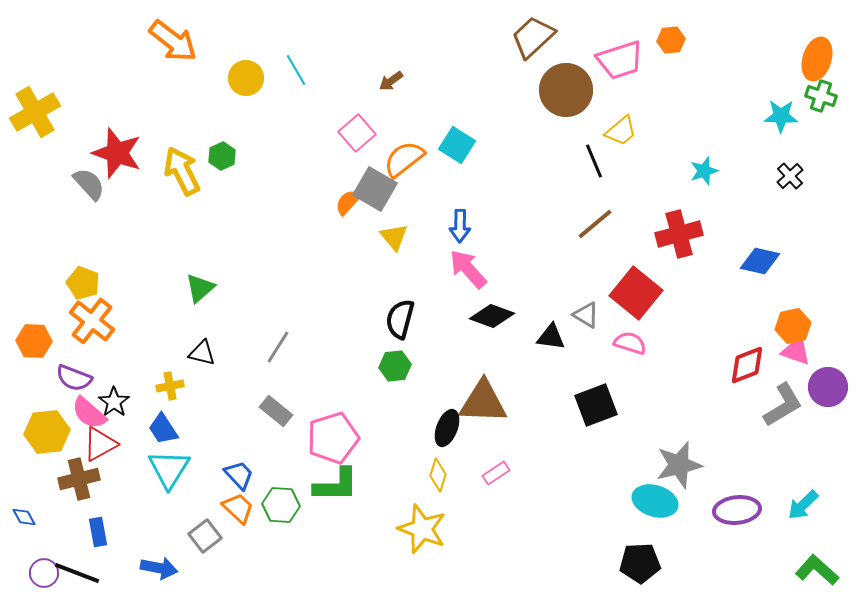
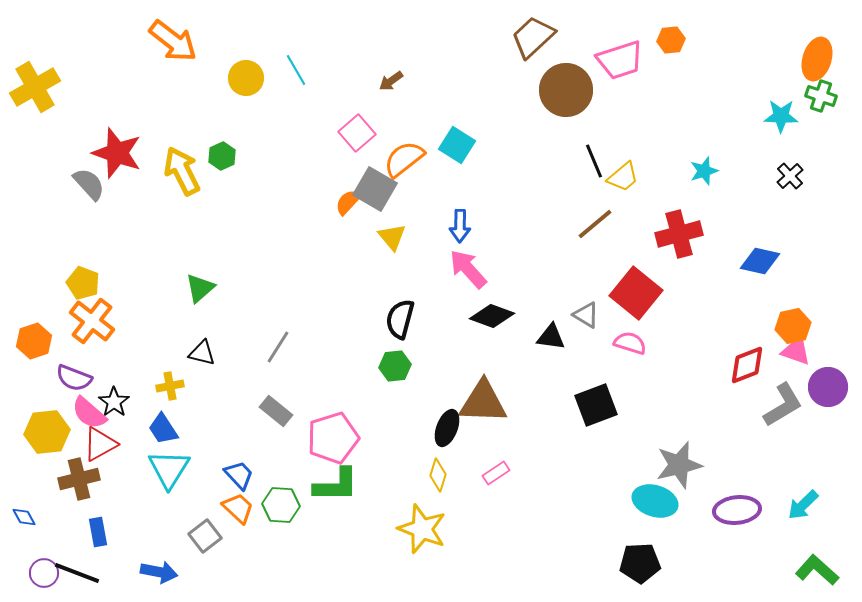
yellow cross at (35, 112): moved 25 px up
yellow trapezoid at (621, 131): moved 2 px right, 46 px down
yellow triangle at (394, 237): moved 2 px left
orange hexagon at (34, 341): rotated 20 degrees counterclockwise
blue arrow at (159, 568): moved 4 px down
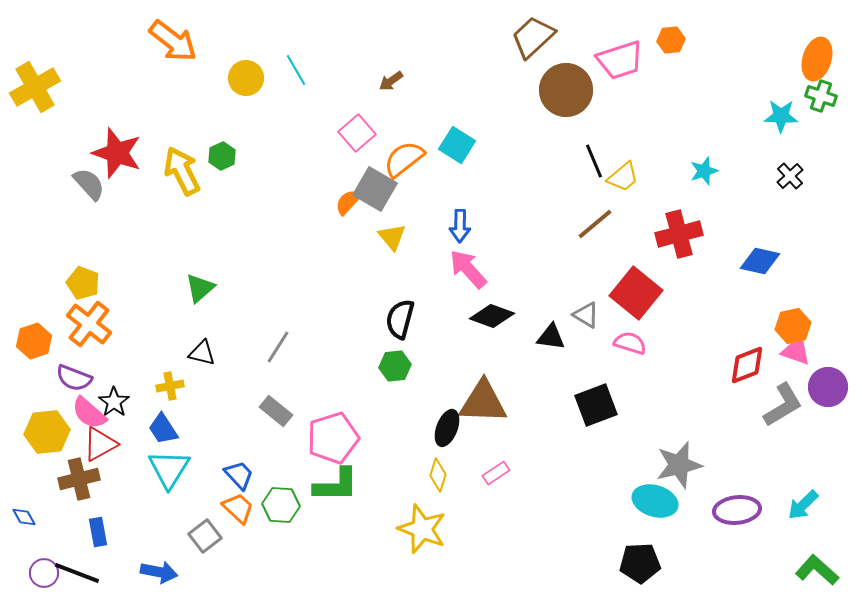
orange cross at (92, 321): moved 3 px left, 3 px down
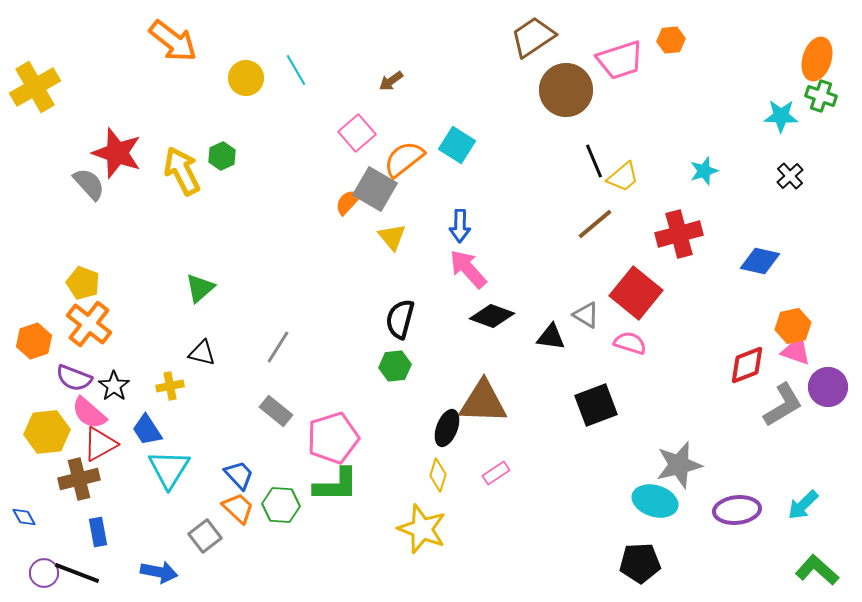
brown trapezoid at (533, 37): rotated 9 degrees clockwise
black star at (114, 402): moved 16 px up
blue trapezoid at (163, 429): moved 16 px left, 1 px down
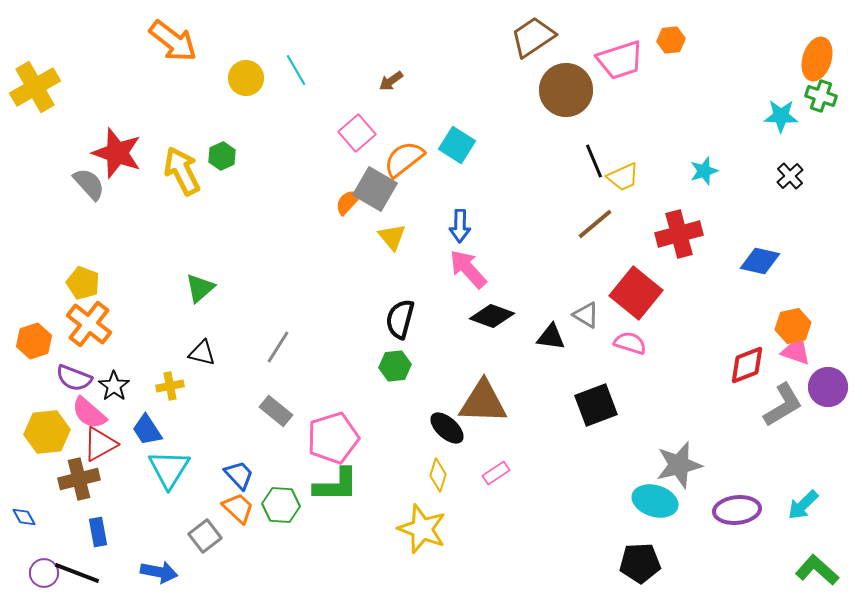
yellow trapezoid at (623, 177): rotated 16 degrees clockwise
black ellipse at (447, 428): rotated 69 degrees counterclockwise
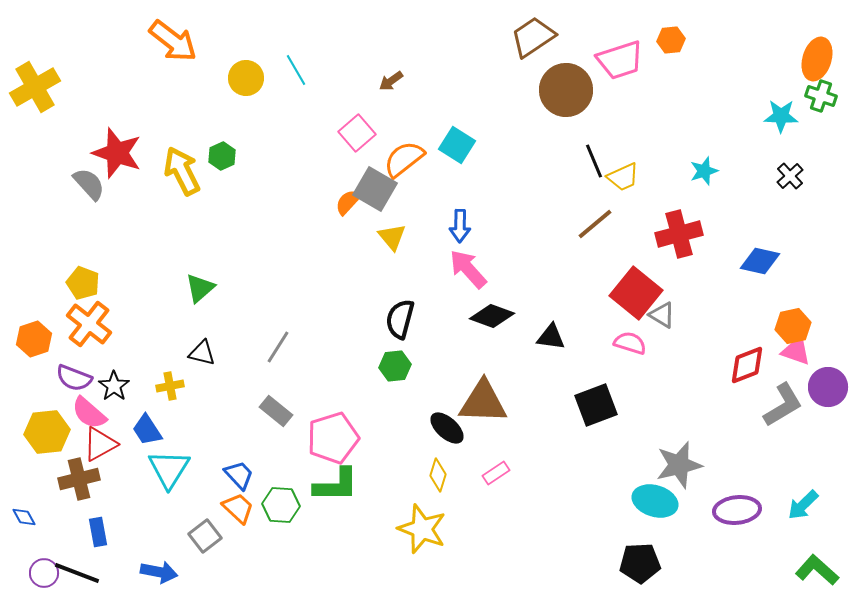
gray triangle at (586, 315): moved 76 px right
orange hexagon at (34, 341): moved 2 px up
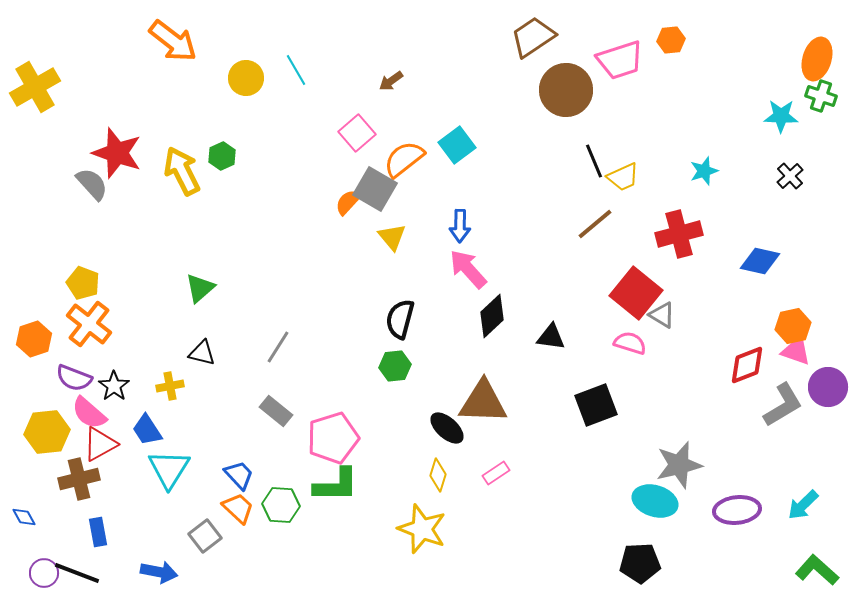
cyan square at (457, 145): rotated 21 degrees clockwise
gray semicircle at (89, 184): moved 3 px right
black diamond at (492, 316): rotated 63 degrees counterclockwise
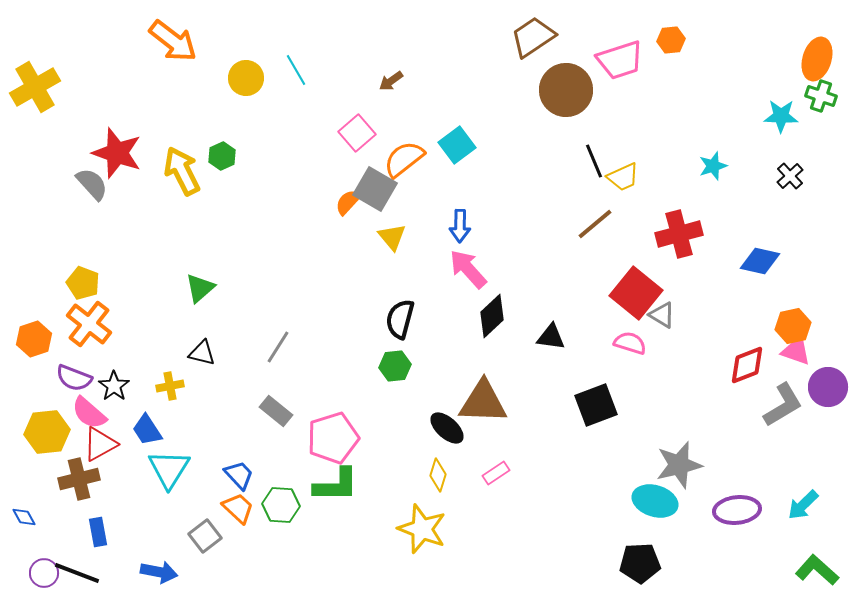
cyan star at (704, 171): moved 9 px right, 5 px up
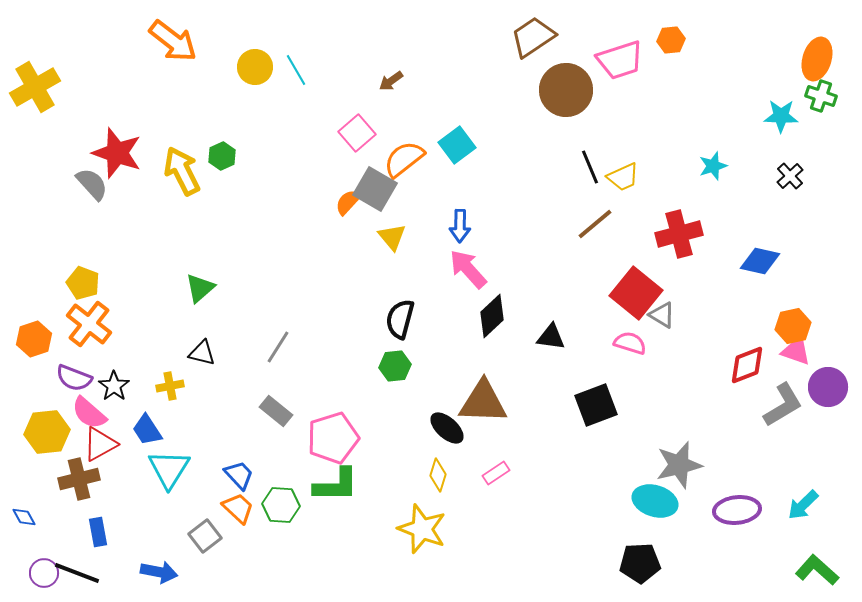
yellow circle at (246, 78): moved 9 px right, 11 px up
black line at (594, 161): moved 4 px left, 6 px down
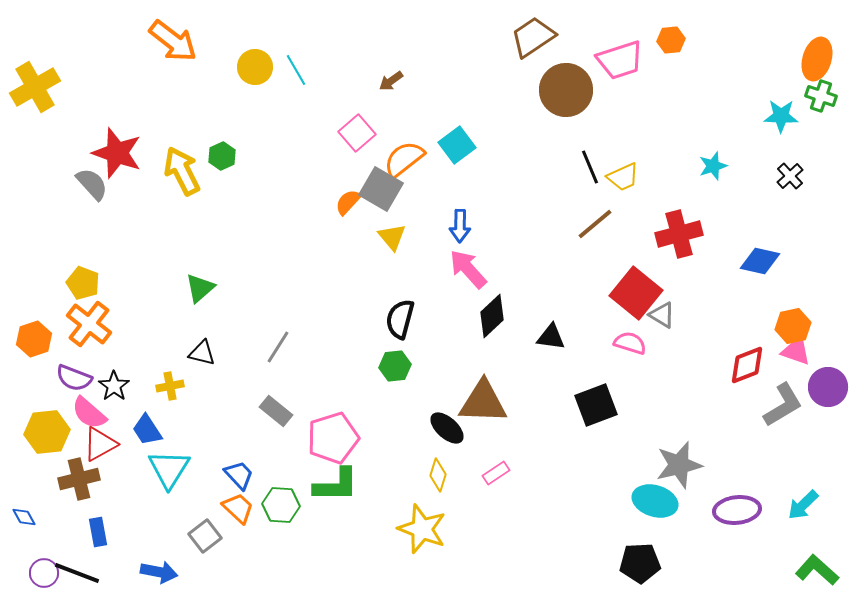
gray square at (375, 189): moved 6 px right
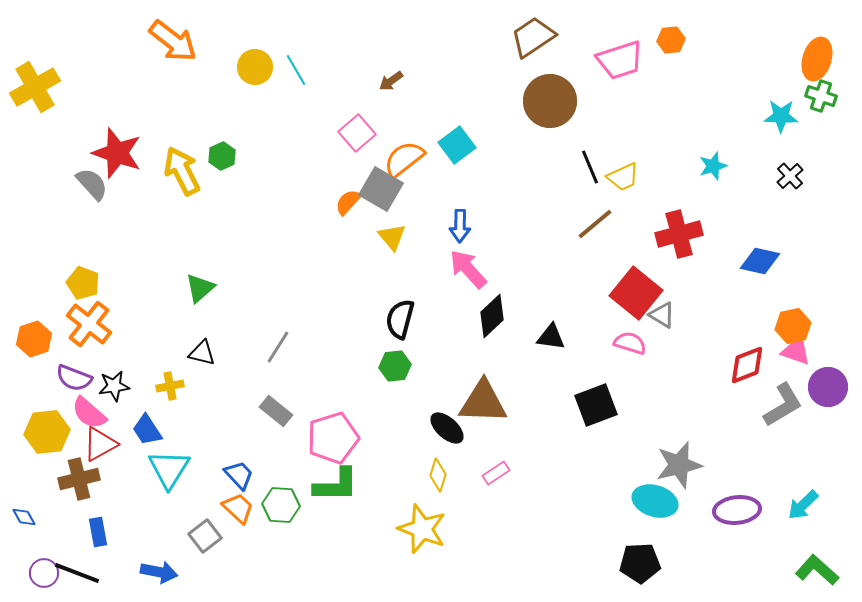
brown circle at (566, 90): moved 16 px left, 11 px down
black star at (114, 386): rotated 28 degrees clockwise
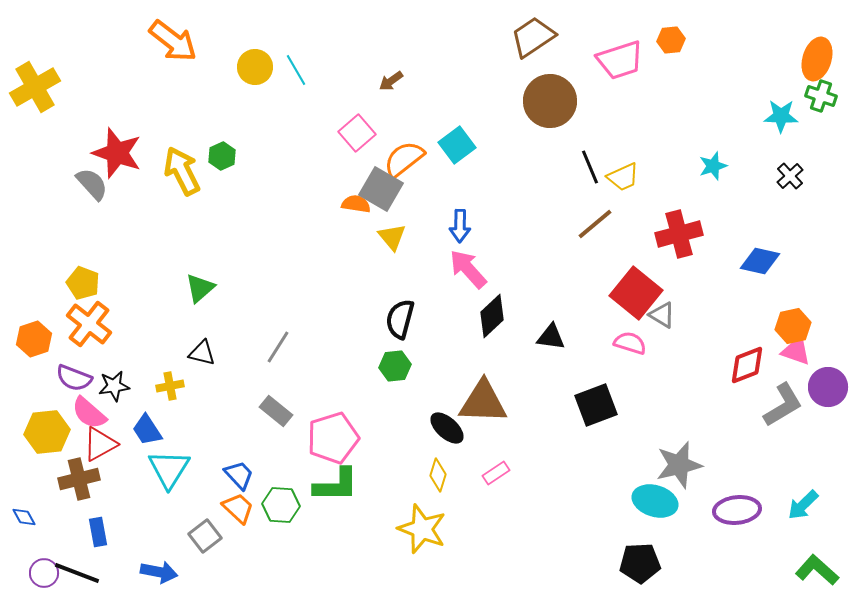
orange semicircle at (348, 202): moved 8 px right, 2 px down; rotated 56 degrees clockwise
